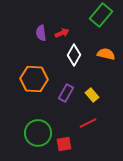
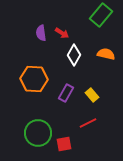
red arrow: rotated 56 degrees clockwise
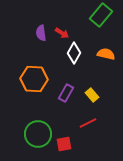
white diamond: moved 2 px up
green circle: moved 1 px down
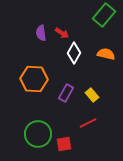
green rectangle: moved 3 px right
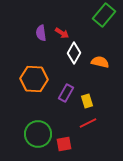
orange semicircle: moved 6 px left, 8 px down
yellow rectangle: moved 5 px left, 6 px down; rotated 24 degrees clockwise
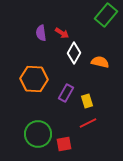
green rectangle: moved 2 px right
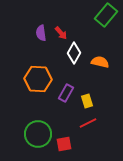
red arrow: moved 1 px left; rotated 16 degrees clockwise
orange hexagon: moved 4 px right
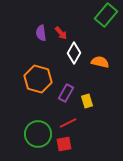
orange hexagon: rotated 12 degrees clockwise
red line: moved 20 px left
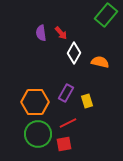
orange hexagon: moved 3 px left, 23 px down; rotated 16 degrees counterclockwise
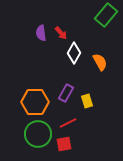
orange semicircle: rotated 48 degrees clockwise
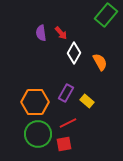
yellow rectangle: rotated 32 degrees counterclockwise
